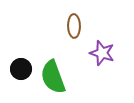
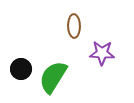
purple star: rotated 15 degrees counterclockwise
green semicircle: rotated 52 degrees clockwise
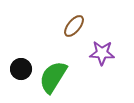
brown ellipse: rotated 40 degrees clockwise
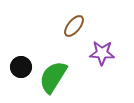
black circle: moved 2 px up
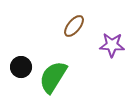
purple star: moved 10 px right, 8 px up
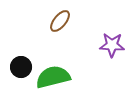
brown ellipse: moved 14 px left, 5 px up
green semicircle: rotated 44 degrees clockwise
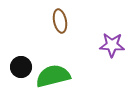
brown ellipse: rotated 50 degrees counterclockwise
green semicircle: moved 1 px up
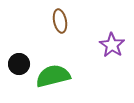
purple star: rotated 30 degrees clockwise
black circle: moved 2 px left, 3 px up
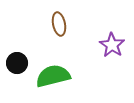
brown ellipse: moved 1 px left, 3 px down
black circle: moved 2 px left, 1 px up
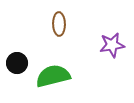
brown ellipse: rotated 10 degrees clockwise
purple star: rotated 30 degrees clockwise
